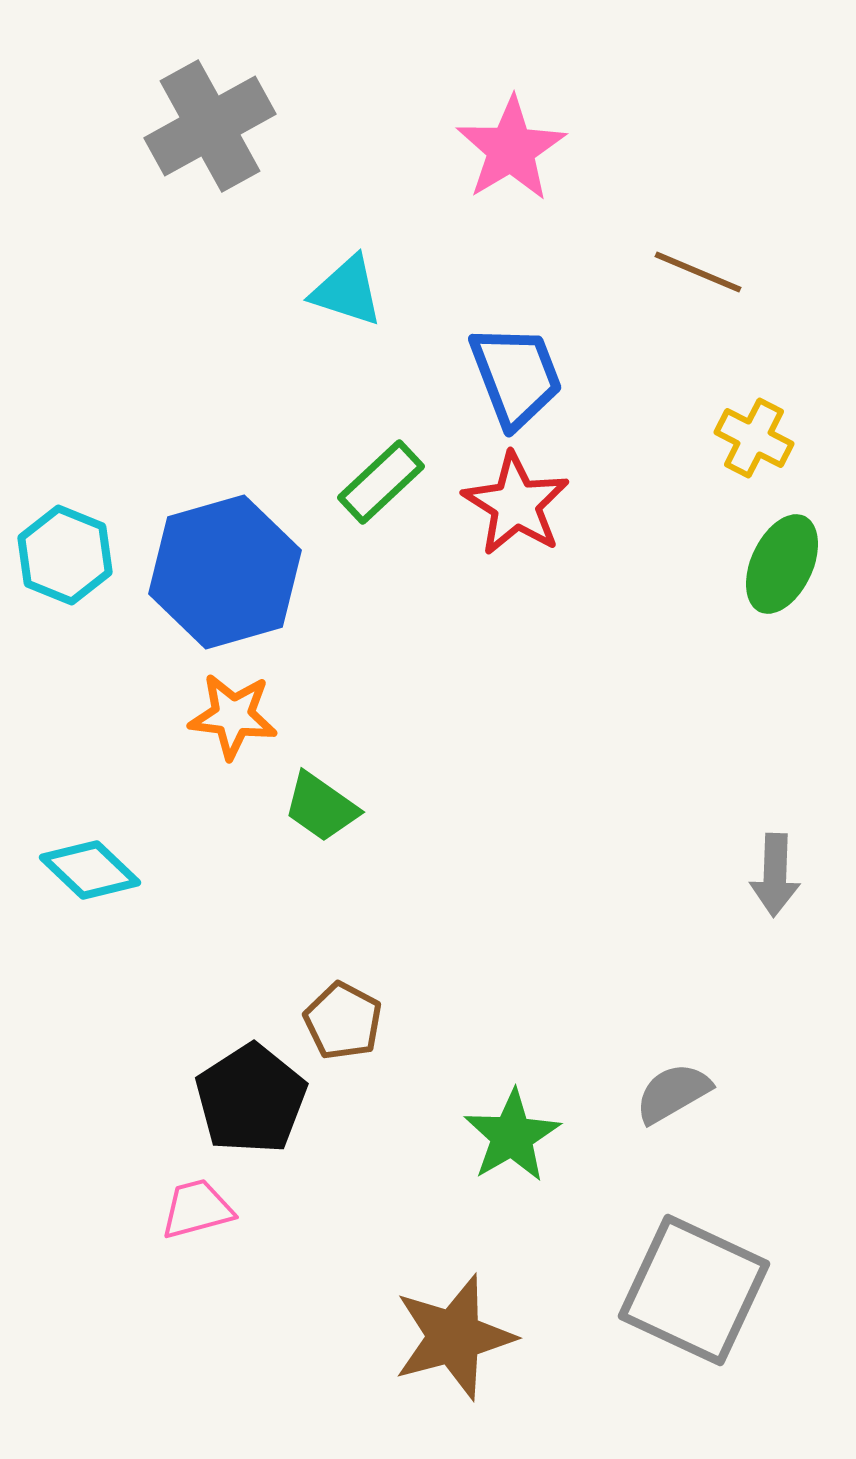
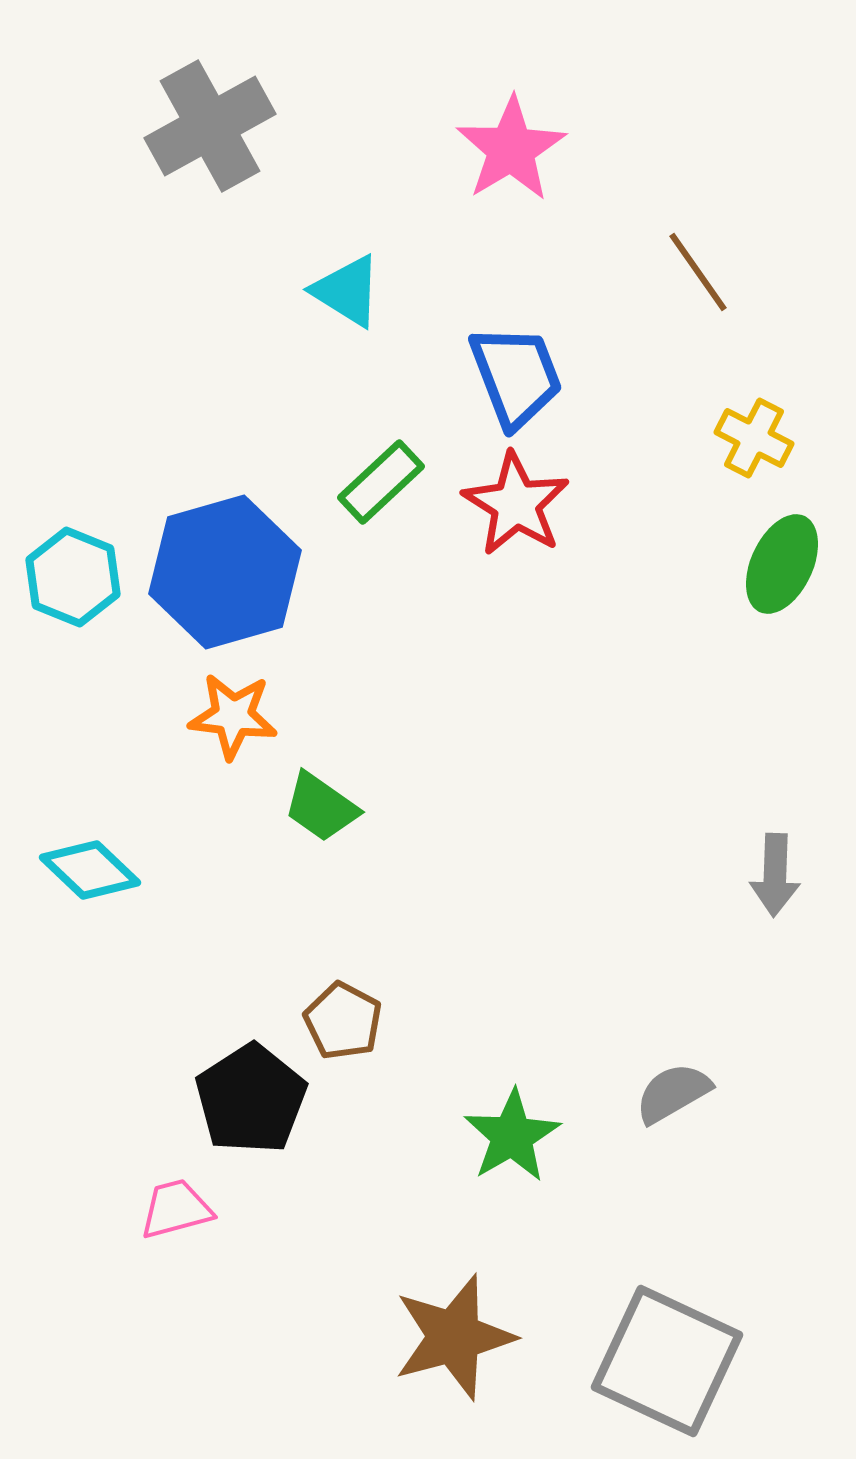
brown line: rotated 32 degrees clockwise
cyan triangle: rotated 14 degrees clockwise
cyan hexagon: moved 8 px right, 22 px down
pink trapezoid: moved 21 px left
gray square: moved 27 px left, 71 px down
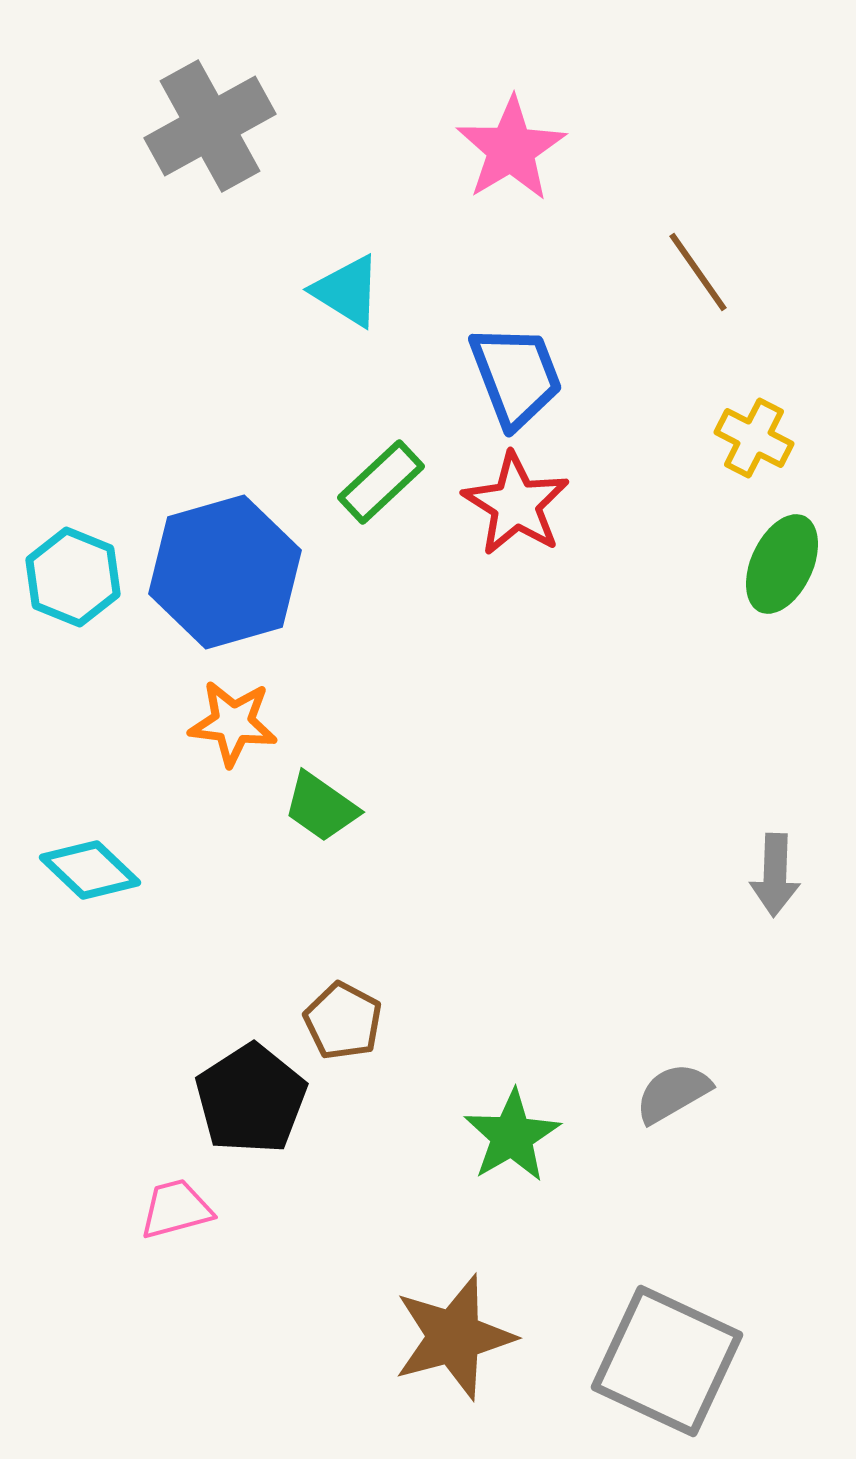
orange star: moved 7 px down
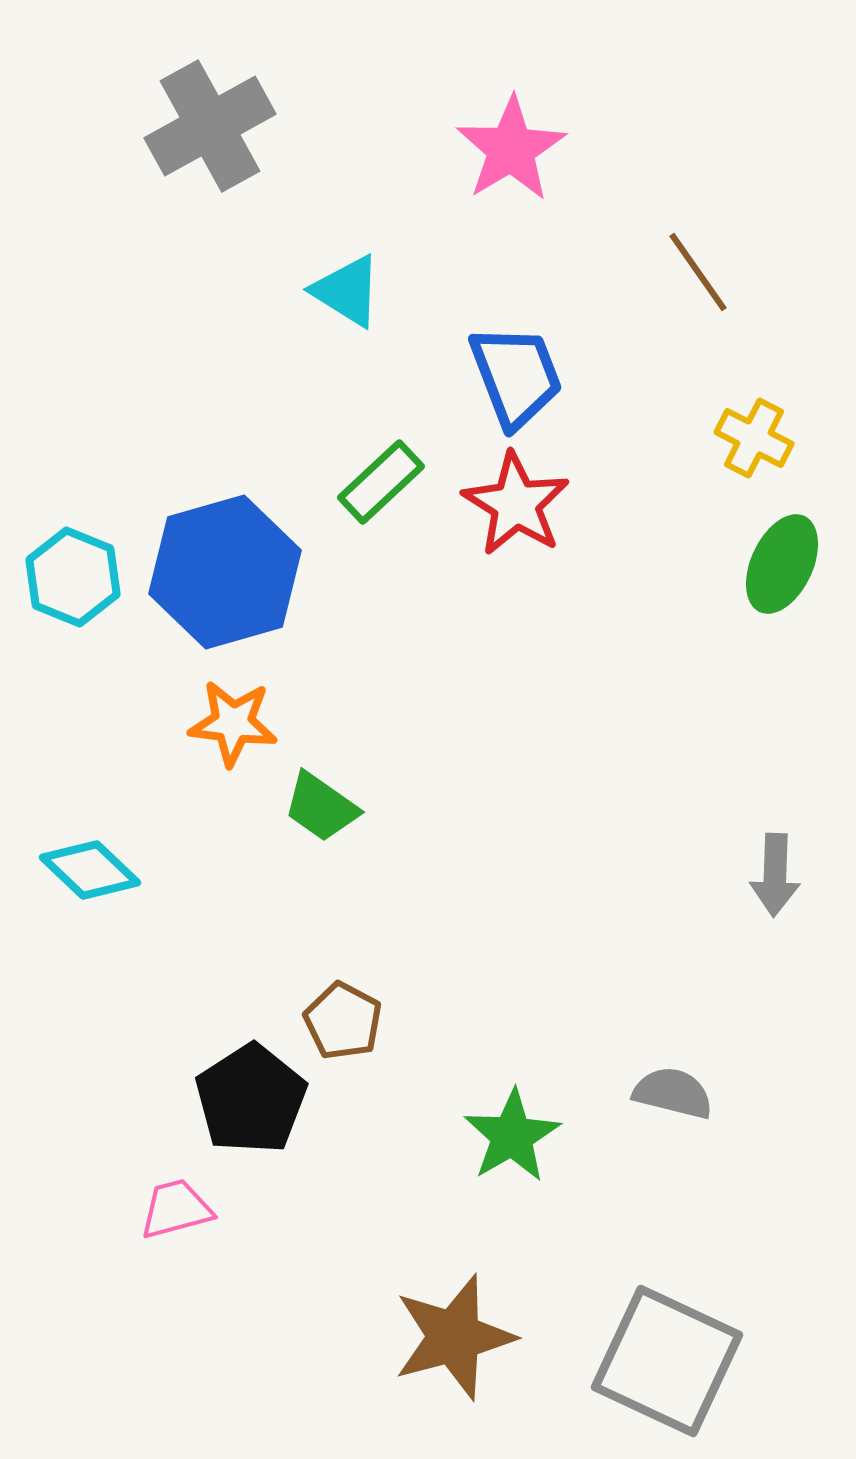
gray semicircle: rotated 44 degrees clockwise
